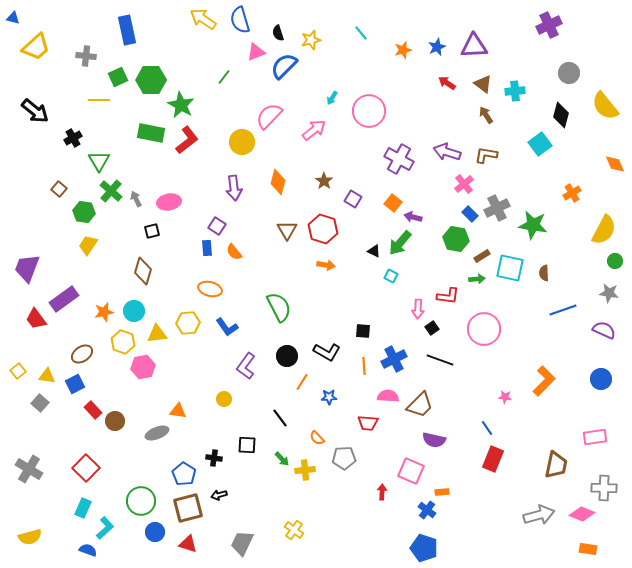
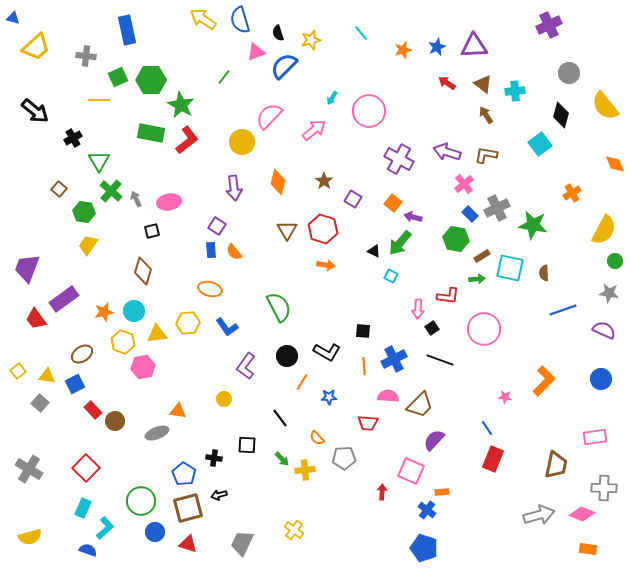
blue rectangle at (207, 248): moved 4 px right, 2 px down
purple semicircle at (434, 440): rotated 120 degrees clockwise
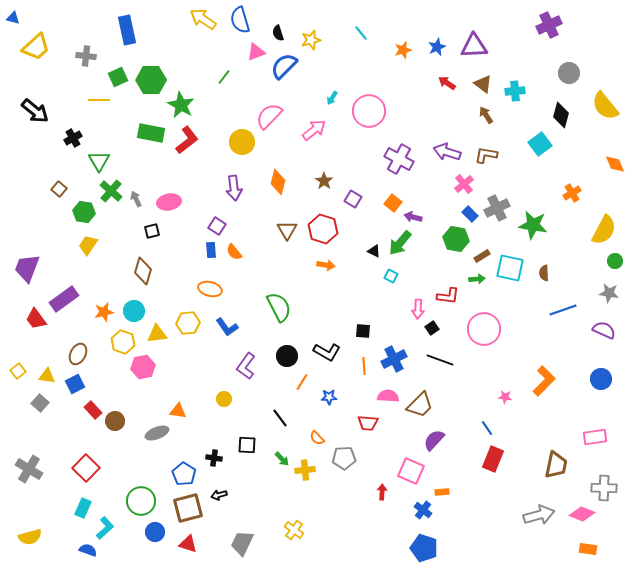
brown ellipse at (82, 354): moved 4 px left; rotated 30 degrees counterclockwise
blue cross at (427, 510): moved 4 px left
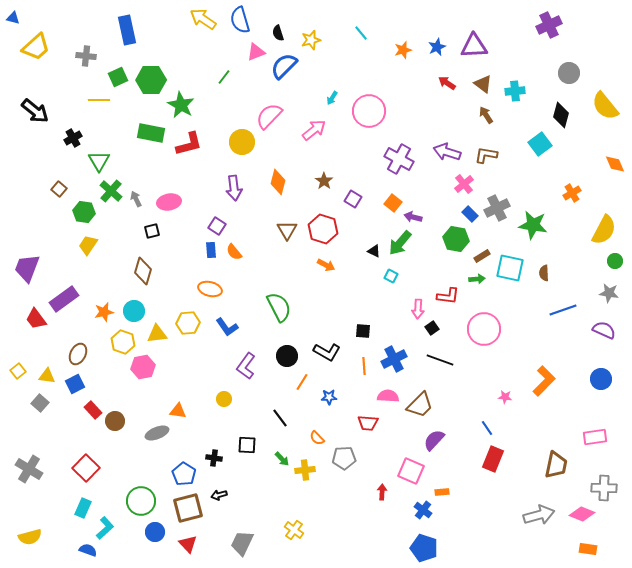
red L-shape at (187, 140): moved 2 px right, 4 px down; rotated 24 degrees clockwise
orange arrow at (326, 265): rotated 18 degrees clockwise
red triangle at (188, 544): rotated 30 degrees clockwise
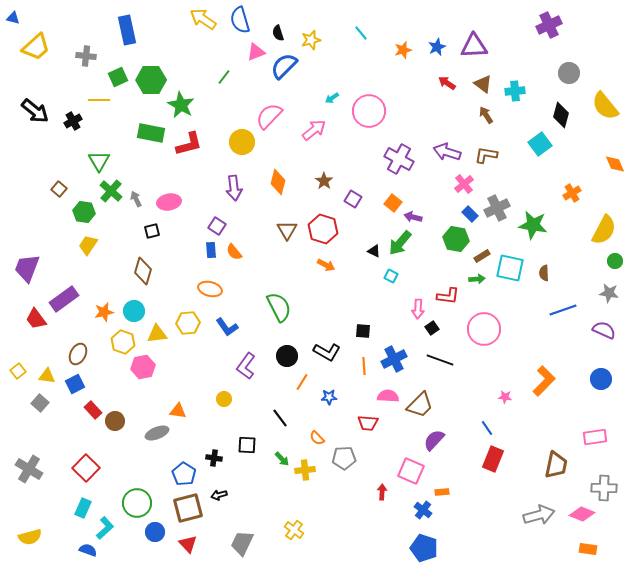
cyan arrow at (332, 98): rotated 24 degrees clockwise
black cross at (73, 138): moved 17 px up
green circle at (141, 501): moved 4 px left, 2 px down
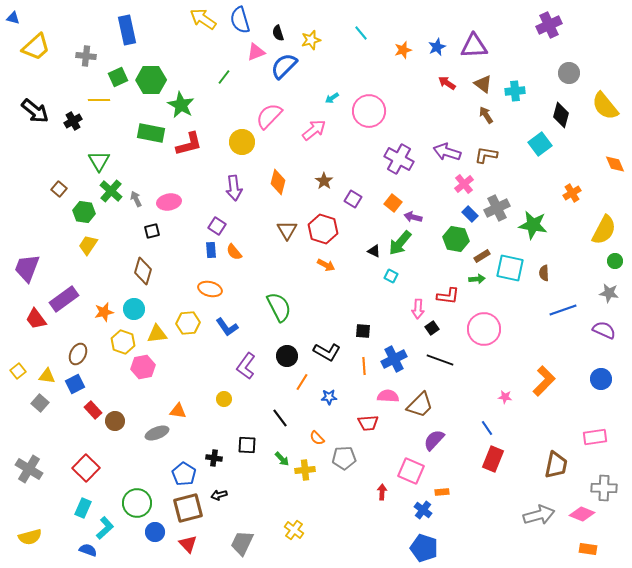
cyan circle at (134, 311): moved 2 px up
red trapezoid at (368, 423): rotated 10 degrees counterclockwise
